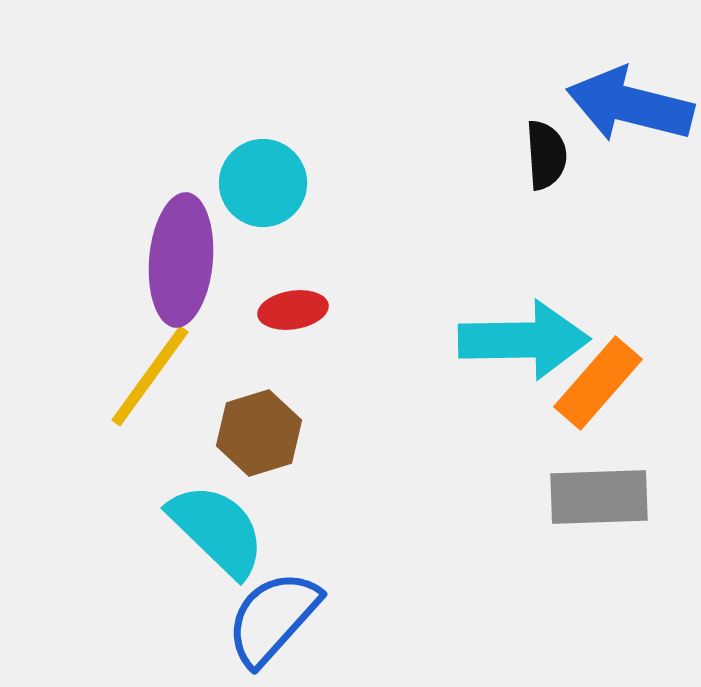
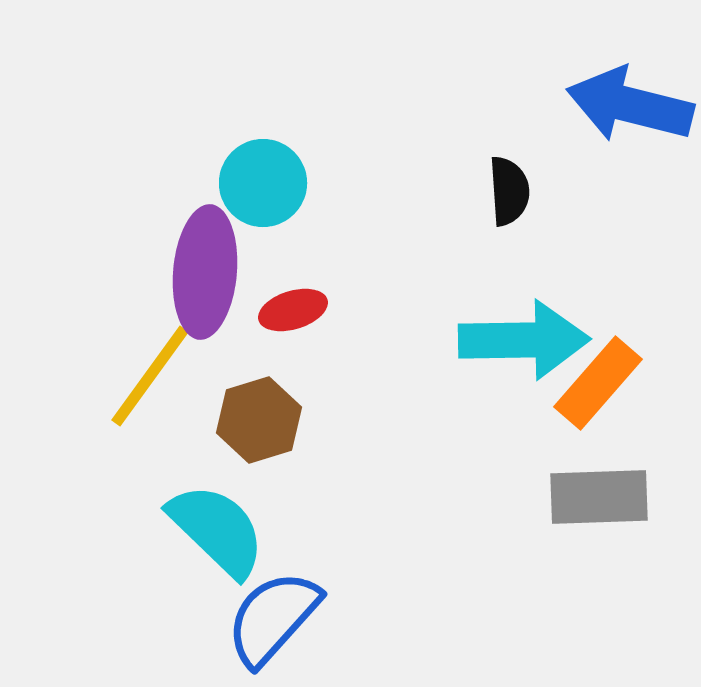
black semicircle: moved 37 px left, 36 px down
purple ellipse: moved 24 px right, 12 px down
red ellipse: rotated 8 degrees counterclockwise
brown hexagon: moved 13 px up
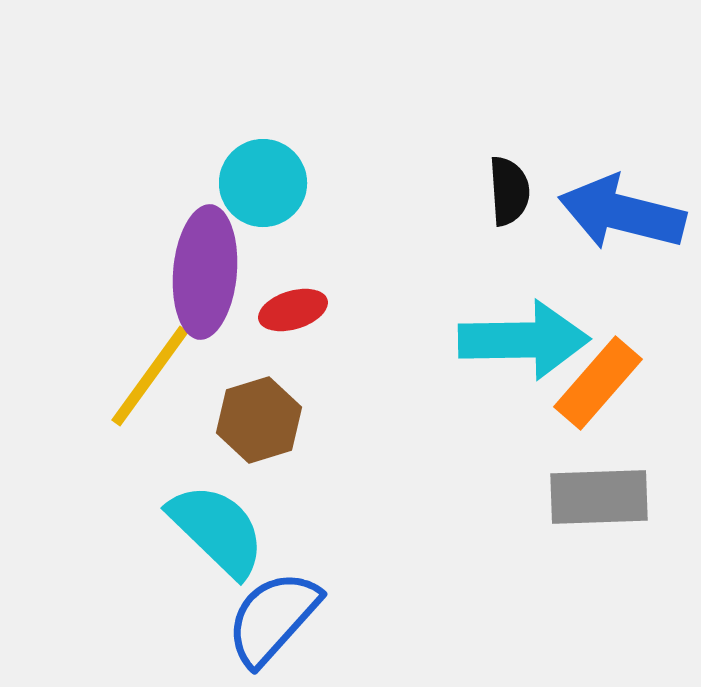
blue arrow: moved 8 px left, 108 px down
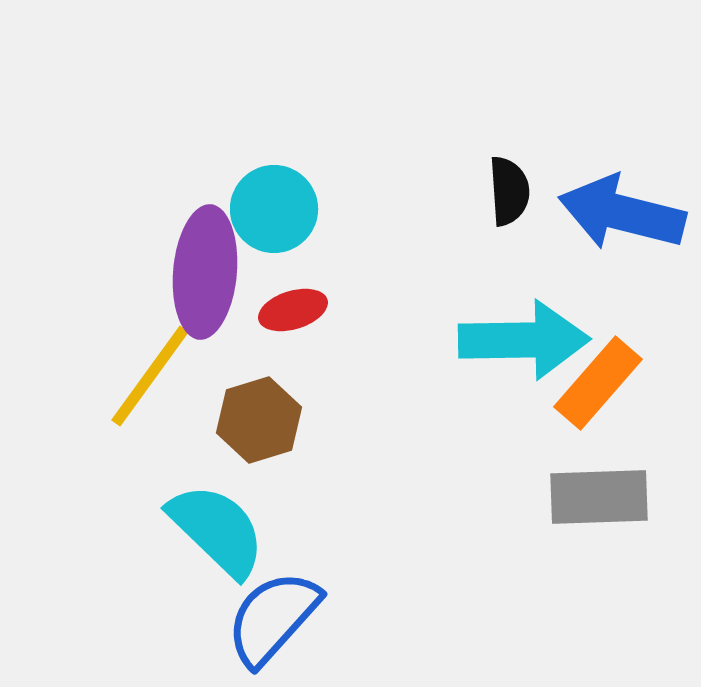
cyan circle: moved 11 px right, 26 px down
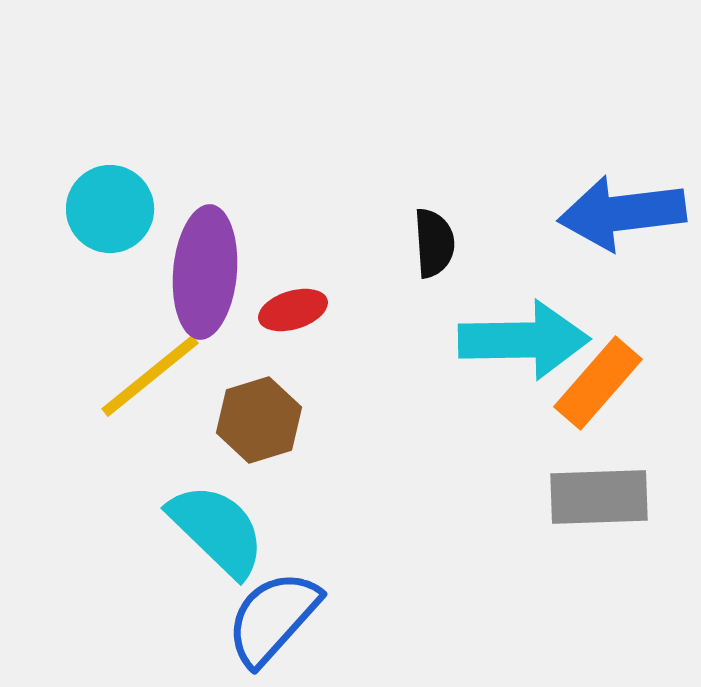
black semicircle: moved 75 px left, 52 px down
cyan circle: moved 164 px left
blue arrow: rotated 21 degrees counterclockwise
yellow line: rotated 15 degrees clockwise
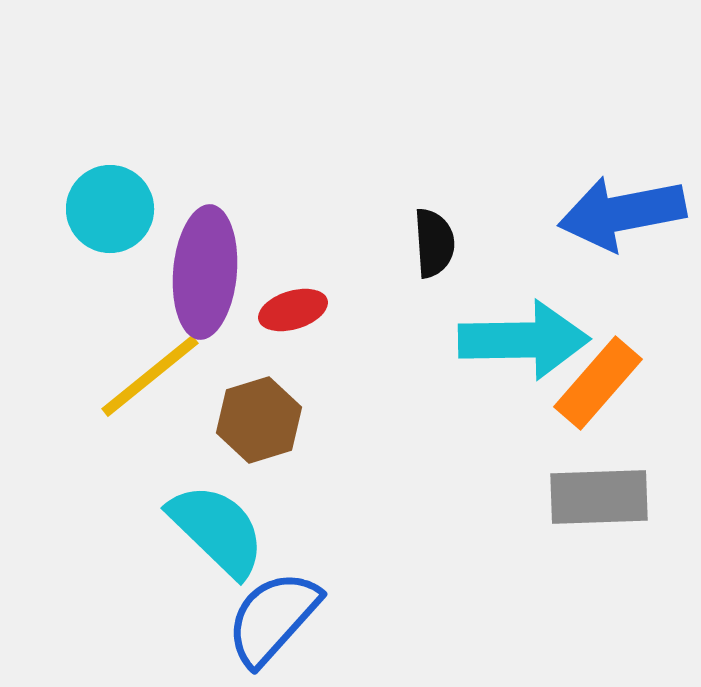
blue arrow: rotated 4 degrees counterclockwise
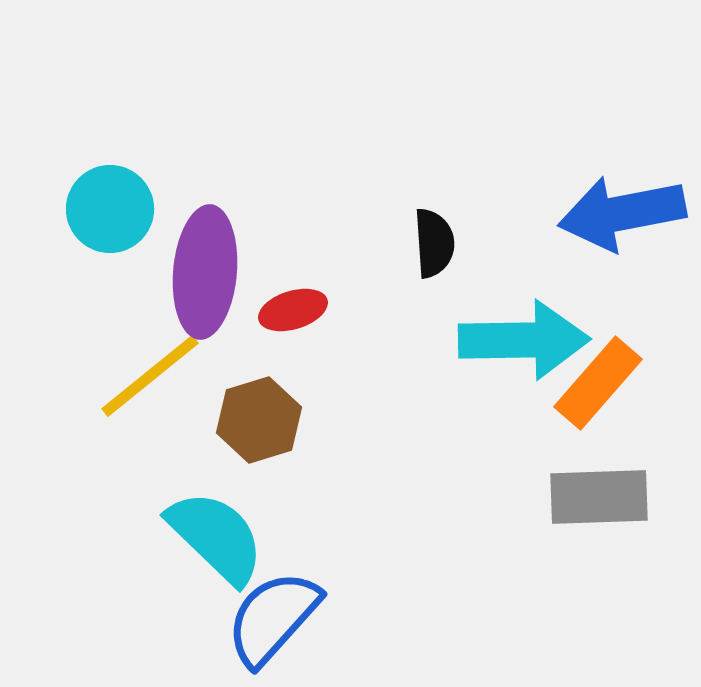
cyan semicircle: moved 1 px left, 7 px down
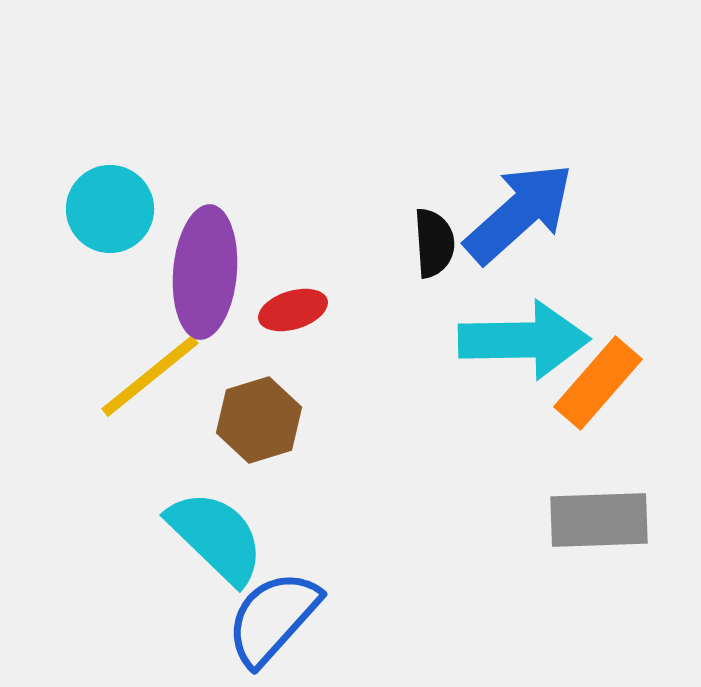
blue arrow: moved 103 px left; rotated 149 degrees clockwise
gray rectangle: moved 23 px down
